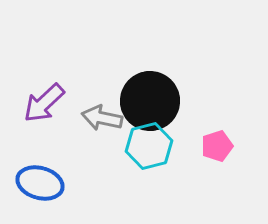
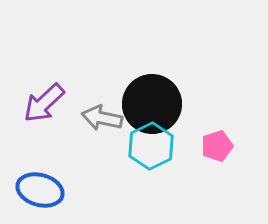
black circle: moved 2 px right, 3 px down
cyan hexagon: moved 2 px right; rotated 12 degrees counterclockwise
blue ellipse: moved 7 px down
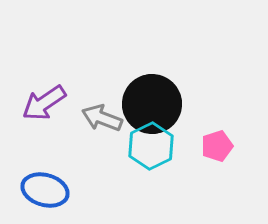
purple arrow: rotated 9 degrees clockwise
gray arrow: rotated 9 degrees clockwise
blue ellipse: moved 5 px right
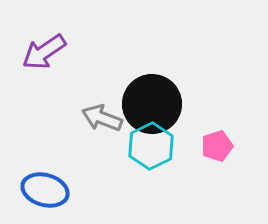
purple arrow: moved 51 px up
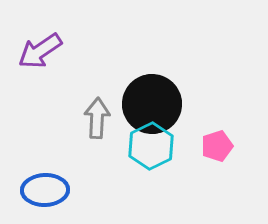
purple arrow: moved 4 px left, 1 px up
gray arrow: moved 5 px left; rotated 72 degrees clockwise
blue ellipse: rotated 18 degrees counterclockwise
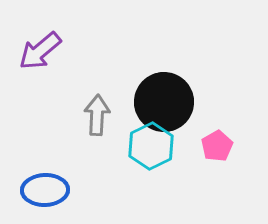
purple arrow: rotated 6 degrees counterclockwise
black circle: moved 12 px right, 2 px up
gray arrow: moved 3 px up
pink pentagon: rotated 12 degrees counterclockwise
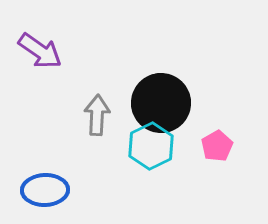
purple arrow: rotated 105 degrees counterclockwise
black circle: moved 3 px left, 1 px down
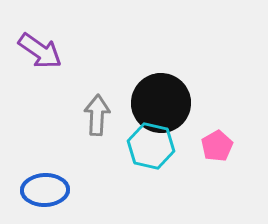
cyan hexagon: rotated 21 degrees counterclockwise
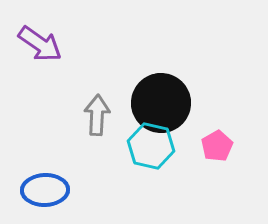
purple arrow: moved 7 px up
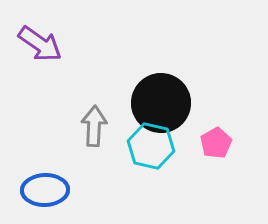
gray arrow: moved 3 px left, 11 px down
pink pentagon: moved 1 px left, 3 px up
